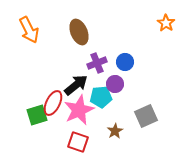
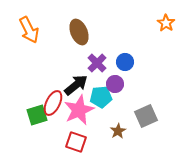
purple cross: rotated 24 degrees counterclockwise
brown star: moved 3 px right
red square: moved 2 px left
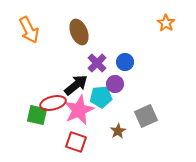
red ellipse: rotated 50 degrees clockwise
green square: rotated 30 degrees clockwise
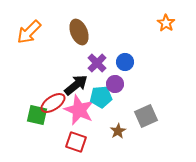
orange arrow: moved 2 px down; rotated 72 degrees clockwise
red ellipse: rotated 20 degrees counterclockwise
pink star: rotated 24 degrees counterclockwise
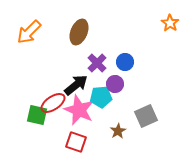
orange star: moved 4 px right
brown ellipse: rotated 45 degrees clockwise
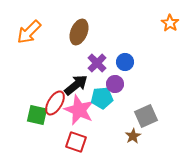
cyan pentagon: moved 1 px right, 1 px down
red ellipse: moved 2 px right; rotated 25 degrees counterclockwise
brown star: moved 15 px right, 5 px down
